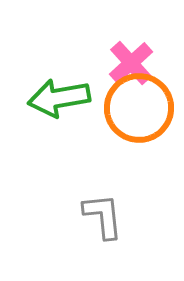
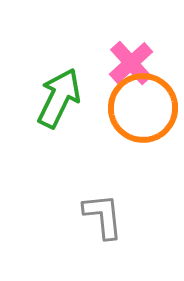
green arrow: rotated 126 degrees clockwise
orange circle: moved 4 px right
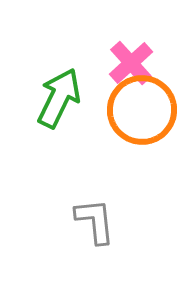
orange circle: moved 1 px left, 2 px down
gray L-shape: moved 8 px left, 5 px down
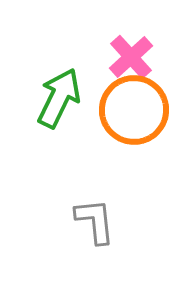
pink cross: moved 6 px up
orange circle: moved 8 px left
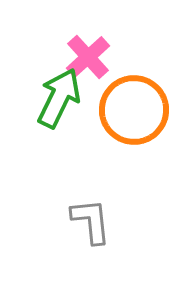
pink cross: moved 43 px left
gray L-shape: moved 4 px left
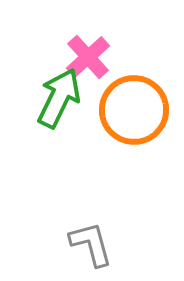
gray L-shape: moved 23 px down; rotated 9 degrees counterclockwise
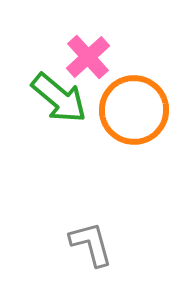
green arrow: rotated 104 degrees clockwise
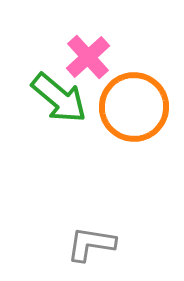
orange circle: moved 3 px up
gray L-shape: rotated 66 degrees counterclockwise
